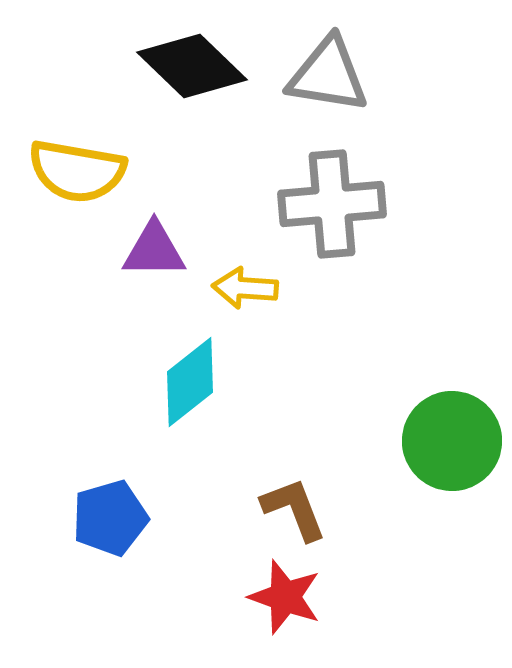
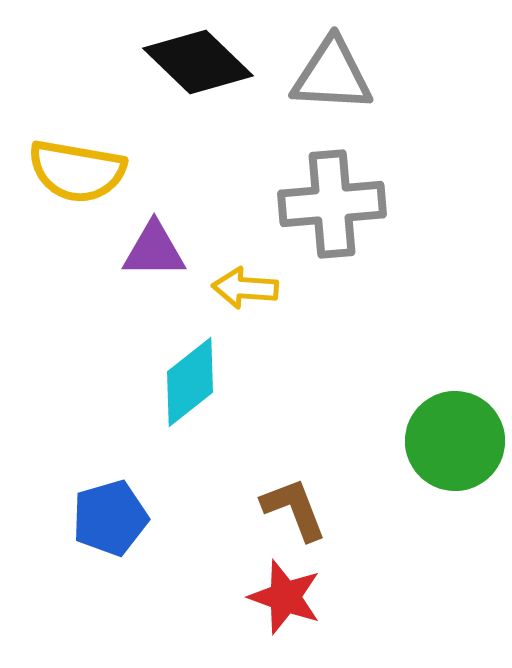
black diamond: moved 6 px right, 4 px up
gray triangle: moved 4 px right; rotated 6 degrees counterclockwise
green circle: moved 3 px right
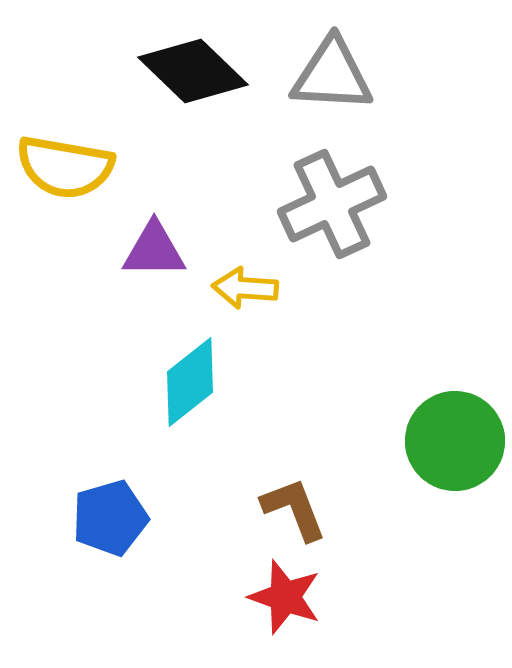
black diamond: moved 5 px left, 9 px down
yellow semicircle: moved 12 px left, 4 px up
gray cross: rotated 20 degrees counterclockwise
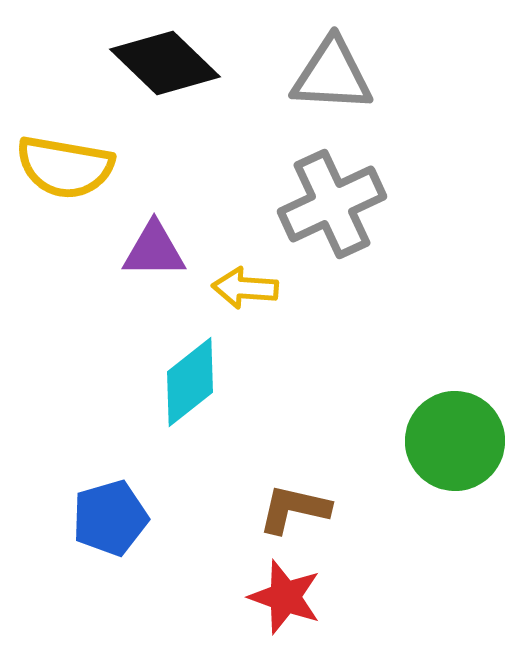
black diamond: moved 28 px left, 8 px up
brown L-shape: rotated 56 degrees counterclockwise
